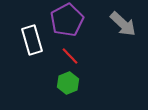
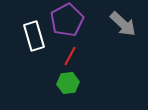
white rectangle: moved 2 px right, 4 px up
red line: rotated 72 degrees clockwise
green hexagon: rotated 15 degrees clockwise
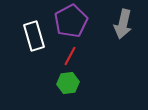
purple pentagon: moved 4 px right, 1 px down
gray arrow: rotated 60 degrees clockwise
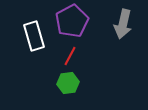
purple pentagon: moved 1 px right
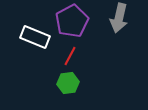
gray arrow: moved 4 px left, 6 px up
white rectangle: moved 1 px right, 1 px down; rotated 52 degrees counterclockwise
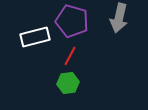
purple pentagon: rotated 28 degrees counterclockwise
white rectangle: rotated 36 degrees counterclockwise
